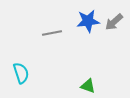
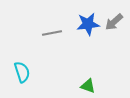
blue star: moved 3 px down
cyan semicircle: moved 1 px right, 1 px up
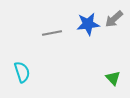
gray arrow: moved 3 px up
green triangle: moved 25 px right, 8 px up; rotated 28 degrees clockwise
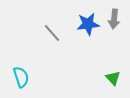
gray arrow: rotated 42 degrees counterclockwise
gray line: rotated 60 degrees clockwise
cyan semicircle: moved 1 px left, 5 px down
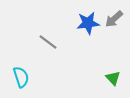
gray arrow: rotated 42 degrees clockwise
blue star: moved 1 px up
gray line: moved 4 px left, 9 px down; rotated 12 degrees counterclockwise
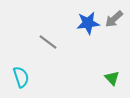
green triangle: moved 1 px left
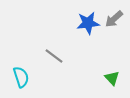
gray line: moved 6 px right, 14 px down
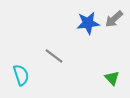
cyan semicircle: moved 2 px up
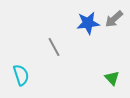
gray line: moved 9 px up; rotated 24 degrees clockwise
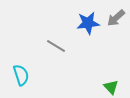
gray arrow: moved 2 px right, 1 px up
gray line: moved 2 px right, 1 px up; rotated 30 degrees counterclockwise
green triangle: moved 1 px left, 9 px down
